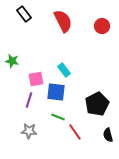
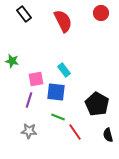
red circle: moved 1 px left, 13 px up
black pentagon: rotated 15 degrees counterclockwise
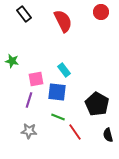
red circle: moved 1 px up
blue square: moved 1 px right
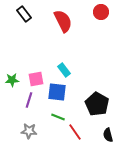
green star: moved 19 px down; rotated 16 degrees counterclockwise
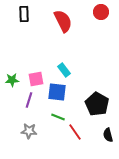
black rectangle: rotated 35 degrees clockwise
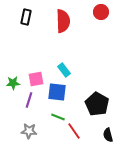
black rectangle: moved 2 px right, 3 px down; rotated 14 degrees clockwise
red semicircle: rotated 25 degrees clockwise
green star: moved 1 px right, 3 px down
red line: moved 1 px left, 1 px up
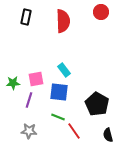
blue square: moved 2 px right
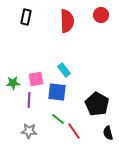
red circle: moved 3 px down
red semicircle: moved 4 px right
blue square: moved 2 px left
purple line: rotated 14 degrees counterclockwise
green line: moved 2 px down; rotated 16 degrees clockwise
black semicircle: moved 2 px up
